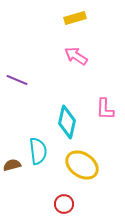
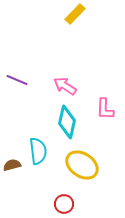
yellow rectangle: moved 4 px up; rotated 30 degrees counterclockwise
pink arrow: moved 11 px left, 30 px down
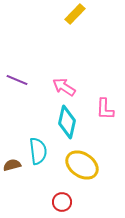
pink arrow: moved 1 px left, 1 px down
red circle: moved 2 px left, 2 px up
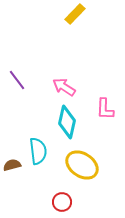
purple line: rotated 30 degrees clockwise
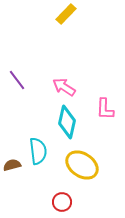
yellow rectangle: moved 9 px left
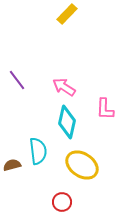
yellow rectangle: moved 1 px right
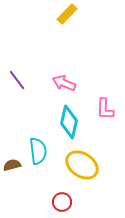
pink arrow: moved 4 px up; rotated 10 degrees counterclockwise
cyan diamond: moved 2 px right
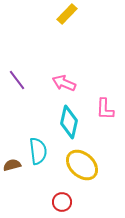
yellow ellipse: rotated 8 degrees clockwise
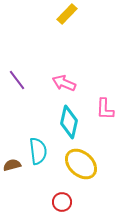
yellow ellipse: moved 1 px left, 1 px up
